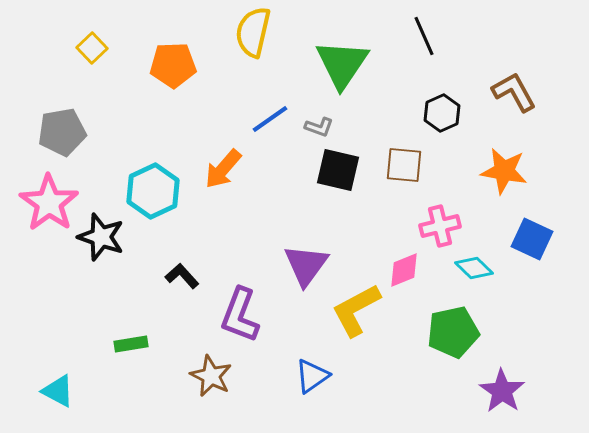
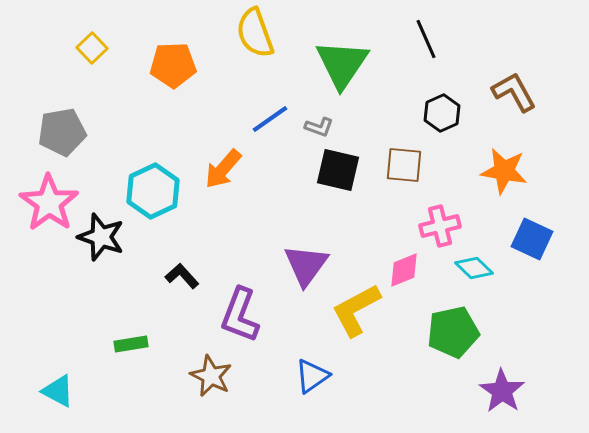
yellow semicircle: moved 2 px right, 1 px down; rotated 33 degrees counterclockwise
black line: moved 2 px right, 3 px down
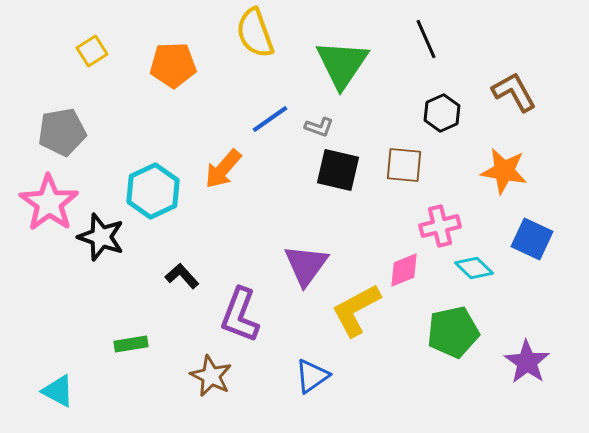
yellow square: moved 3 px down; rotated 12 degrees clockwise
purple star: moved 25 px right, 29 px up
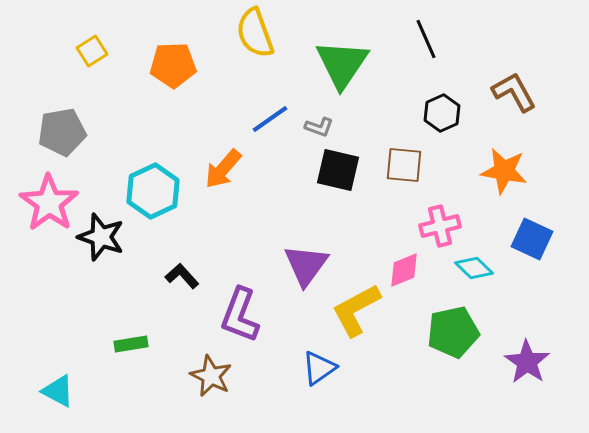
blue triangle: moved 7 px right, 8 px up
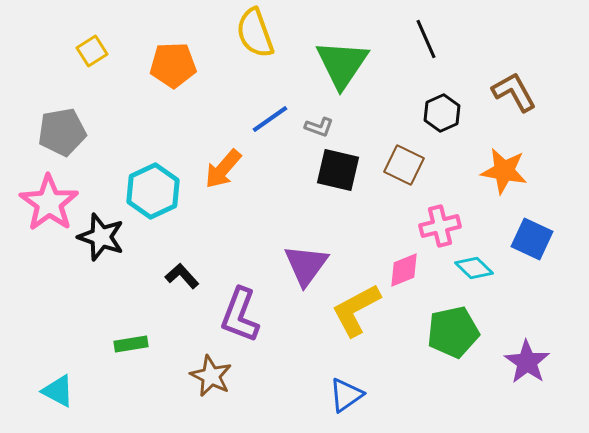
brown square: rotated 21 degrees clockwise
blue triangle: moved 27 px right, 27 px down
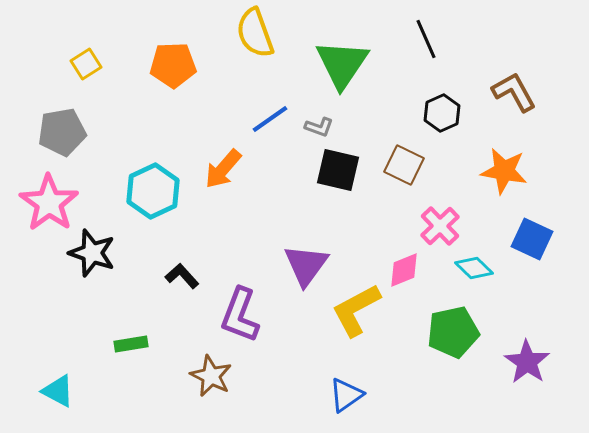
yellow square: moved 6 px left, 13 px down
pink cross: rotated 30 degrees counterclockwise
black star: moved 9 px left, 16 px down
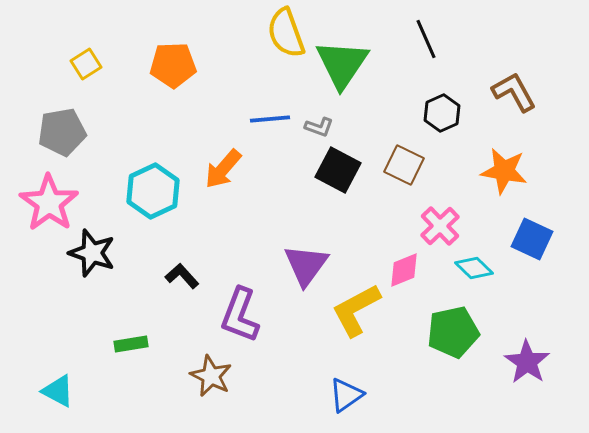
yellow semicircle: moved 31 px right
blue line: rotated 30 degrees clockwise
black square: rotated 15 degrees clockwise
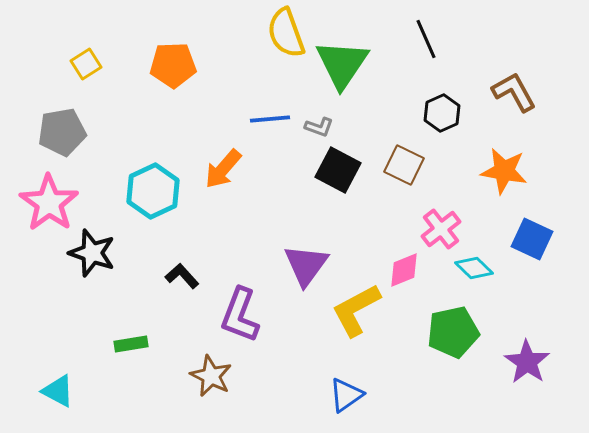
pink cross: moved 1 px right, 3 px down; rotated 6 degrees clockwise
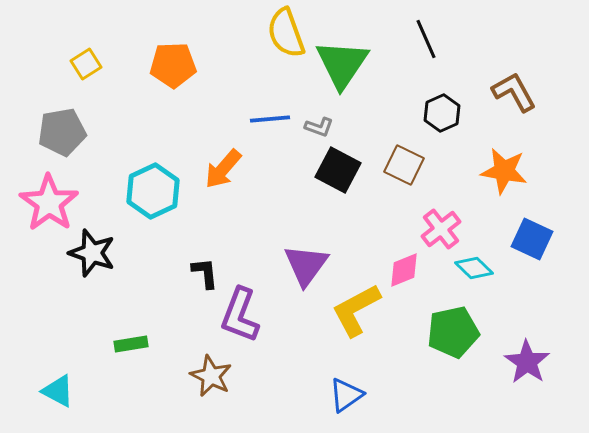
black L-shape: moved 23 px right, 3 px up; rotated 36 degrees clockwise
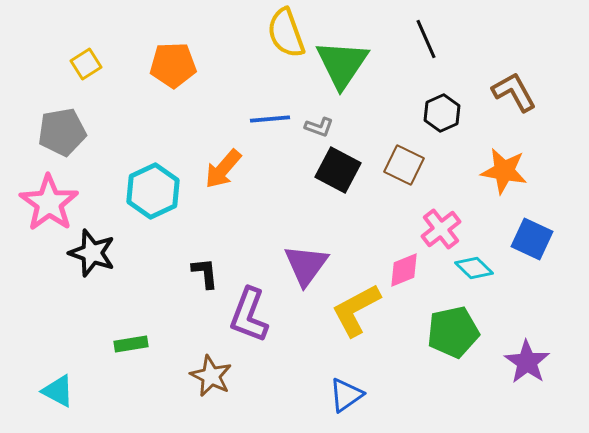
purple L-shape: moved 9 px right
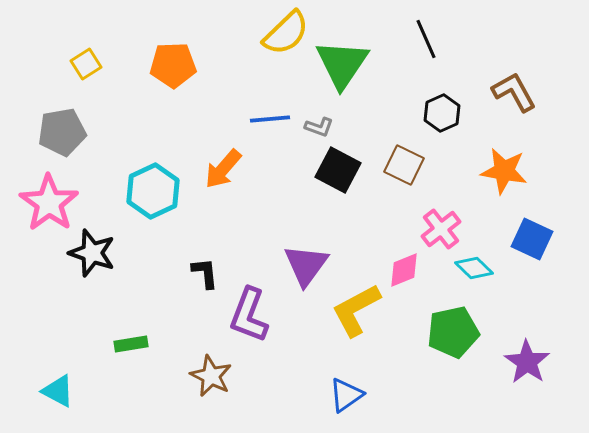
yellow semicircle: rotated 114 degrees counterclockwise
